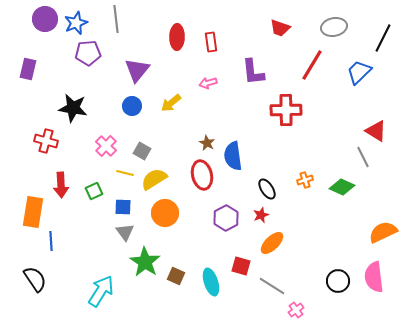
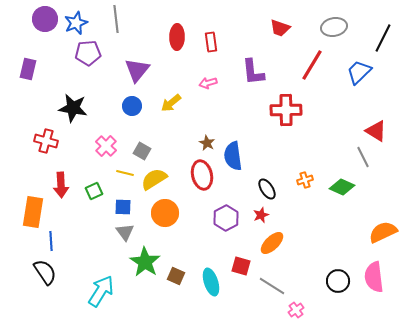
black semicircle at (35, 279): moved 10 px right, 7 px up
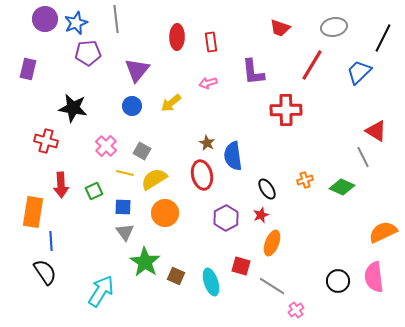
orange ellipse at (272, 243): rotated 25 degrees counterclockwise
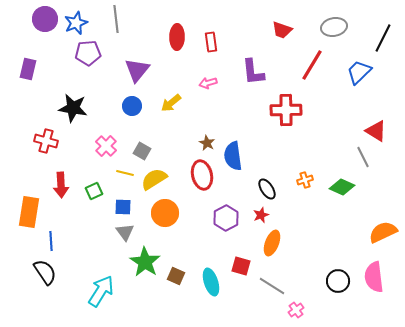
red trapezoid at (280, 28): moved 2 px right, 2 px down
orange rectangle at (33, 212): moved 4 px left
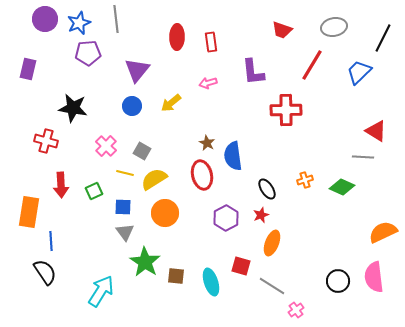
blue star at (76, 23): moved 3 px right
gray line at (363, 157): rotated 60 degrees counterclockwise
brown square at (176, 276): rotated 18 degrees counterclockwise
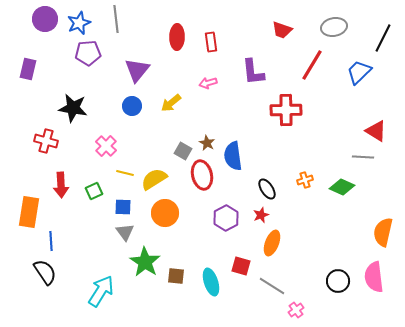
gray square at (142, 151): moved 41 px right
orange semicircle at (383, 232): rotated 52 degrees counterclockwise
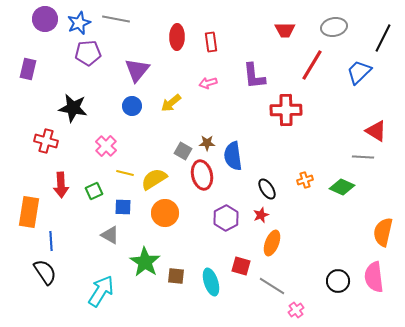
gray line at (116, 19): rotated 72 degrees counterclockwise
red trapezoid at (282, 30): moved 3 px right; rotated 20 degrees counterclockwise
purple L-shape at (253, 72): moved 1 px right, 4 px down
brown star at (207, 143): rotated 28 degrees counterclockwise
gray triangle at (125, 232): moved 15 px left, 3 px down; rotated 24 degrees counterclockwise
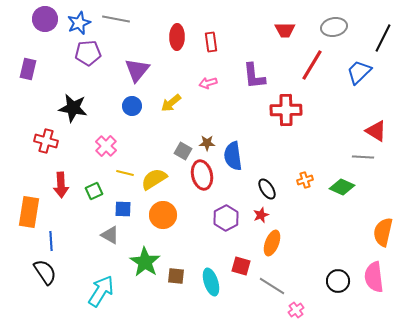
blue square at (123, 207): moved 2 px down
orange circle at (165, 213): moved 2 px left, 2 px down
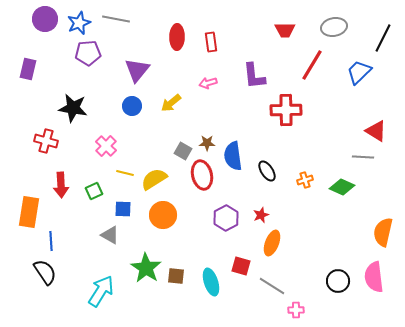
black ellipse at (267, 189): moved 18 px up
green star at (145, 262): moved 1 px right, 6 px down
pink cross at (296, 310): rotated 35 degrees clockwise
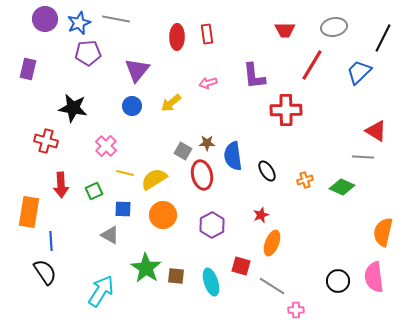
red rectangle at (211, 42): moved 4 px left, 8 px up
purple hexagon at (226, 218): moved 14 px left, 7 px down
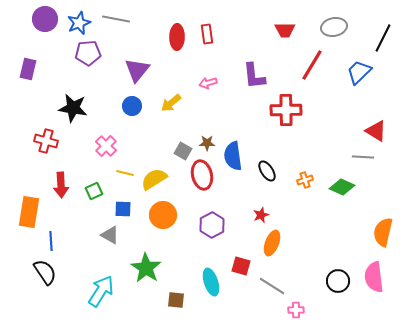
brown square at (176, 276): moved 24 px down
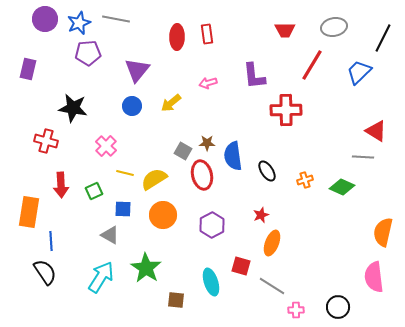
black circle at (338, 281): moved 26 px down
cyan arrow at (101, 291): moved 14 px up
